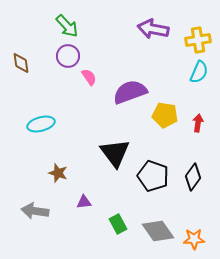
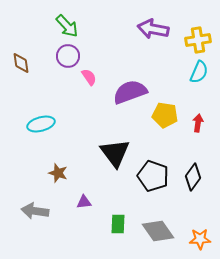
green rectangle: rotated 30 degrees clockwise
orange star: moved 6 px right
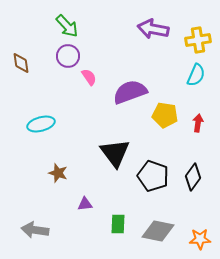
cyan semicircle: moved 3 px left, 3 px down
purple triangle: moved 1 px right, 2 px down
gray arrow: moved 19 px down
gray diamond: rotated 44 degrees counterclockwise
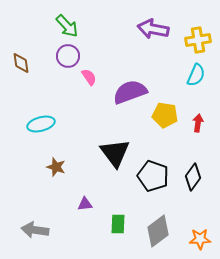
brown star: moved 2 px left, 6 px up
gray diamond: rotated 48 degrees counterclockwise
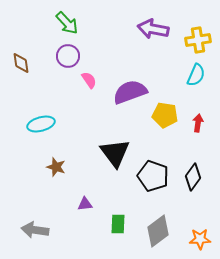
green arrow: moved 3 px up
pink semicircle: moved 3 px down
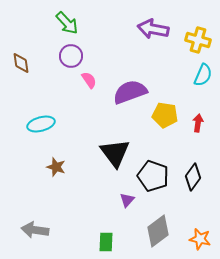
yellow cross: rotated 25 degrees clockwise
purple circle: moved 3 px right
cyan semicircle: moved 7 px right
purple triangle: moved 42 px right, 4 px up; rotated 42 degrees counterclockwise
green rectangle: moved 12 px left, 18 px down
orange star: rotated 15 degrees clockwise
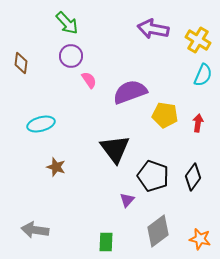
yellow cross: rotated 15 degrees clockwise
brown diamond: rotated 15 degrees clockwise
black triangle: moved 4 px up
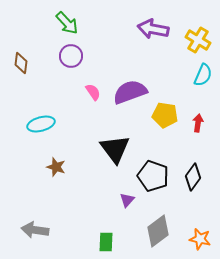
pink semicircle: moved 4 px right, 12 px down
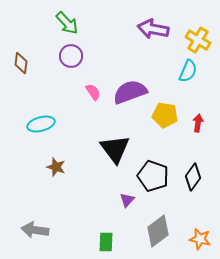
cyan semicircle: moved 15 px left, 4 px up
